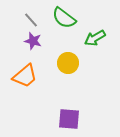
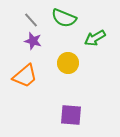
green semicircle: rotated 15 degrees counterclockwise
purple square: moved 2 px right, 4 px up
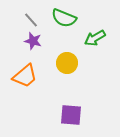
yellow circle: moved 1 px left
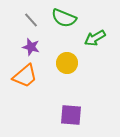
purple star: moved 2 px left, 6 px down
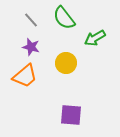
green semicircle: rotated 30 degrees clockwise
yellow circle: moved 1 px left
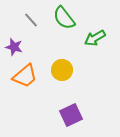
purple star: moved 17 px left
yellow circle: moved 4 px left, 7 px down
purple square: rotated 30 degrees counterclockwise
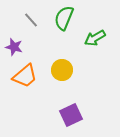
green semicircle: rotated 60 degrees clockwise
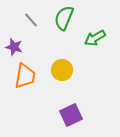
orange trapezoid: rotated 40 degrees counterclockwise
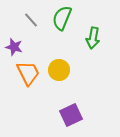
green semicircle: moved 2 px left
green arrow: moved 2 px left; rotated 50 degrees counterclockwise
yellow circle: moved 3 px left
orange trapezoid: moved 3 px right, 3 px up; rotated 36 degrees counterclockwise
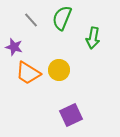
orange trapezoid: rotated 148 degrees clockwise
